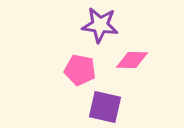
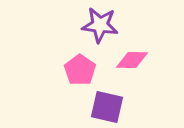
pink pentagon: rotated 24 degrees clockwise
purple square: moved 2 px right
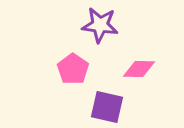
pink diamond: moved 7 px right, 9 px down
pink pentagon: moved 7 px left, 1 px up
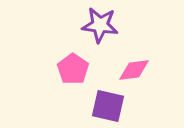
pink diamond: moved 5 px left, 1 px down; rotated 8 degrees counterclockwise
purple square: moved 1 px right, 1 px up
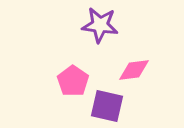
pink pentagon: moved 12 px down
purple square: moved 1 px left
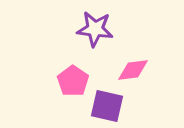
purple star: moved 5 px left, 4 px down
pink diamond: moved 1 px left
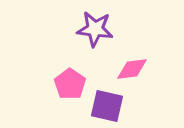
pink diamond: moved 1 px left, 1 px up
pink pentagon: moved 3 px left, 3 px down
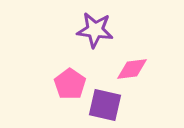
purple star: moved 1 px down
purple square: moved 2 px left, 1 px up
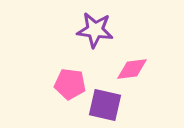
pink pentagon: rotated 28 degrees counterclockwise
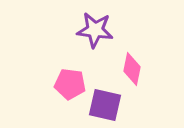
pink diamond: rotated 72 degrees counterclockwise
